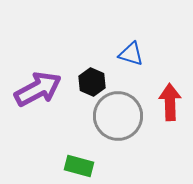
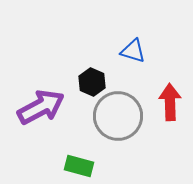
blue triangle: moved 2 px right, 3 px up
purple arrow: moved 3 px right, 18 px down
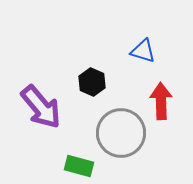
blue triangle: moved 10 px right
red arrow: moved 9 px left, 1 px up
purple arrow: rotated 78 degrees clockwise
gray circle: moved 3 px right, 17 px down
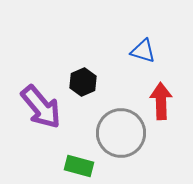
black hexagon: moved 9 px left; rotated 12 degrees clockwise
